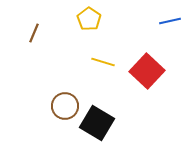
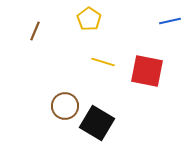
brown line: moved 1 px right, 2 px up
red square: rotated 32 degrees counterclockwise
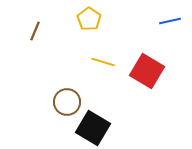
red square: rotated 20 degrees clockwise
brown circle: moved 2 px right, 4 px up
black square: moved 4 px left, 5 px down
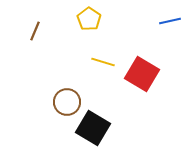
red square: moved 5 px left, 3 px down
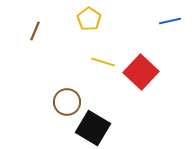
red square: moved 1 px left, 2 px up; rotated 12 degrees clockwise
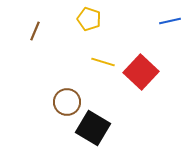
yellow pentagon: rotated 15 degrees counterclockwise
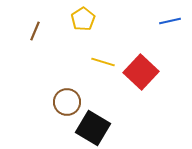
yellow pentagon: moved 6 px left; rotated 20 degrees clockwise
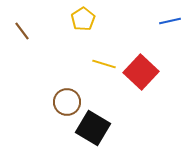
brown line: moved 13 px left; rotated 60 degrees counterclockwise
yellow line: moved 1 px right, 2 px down
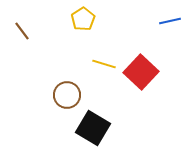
brown circle: moved 7 px up
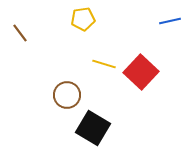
yellow pentagon: rotated 25 degrees clockwise
brown line: moved 2 px left, 2 px down
